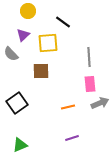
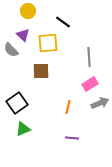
purple triangle: rotated 32 degrees counterclockwise
gray semicircle: moved 4 px up
pink rectangle: rotated 63 degrees clockwise
orange line: rotated 64 degrees counterclockwise
purple line: rotated 24 degrees clockwise
green triangle: moved 3 px right, 16 px up
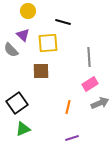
black line: rotated 21 degrees counterclockwise
purple line: rotated 24 degrees counterclockwise
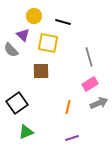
yellow circle: moved 6 px right, 5 px down
yellow square: rotated 15 degrees clockwise
gray line: rotated 12 degrees counterclockwise
gray arrow: moved 1 px left
green triangle: moved 3 px right, 3 px down
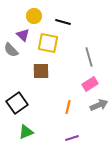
gray arrow: moved 2 px down
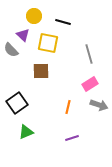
gray line: moved 3 px up
gray arrow: rotated 42 degrees clockwise
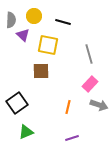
yellow square: moved 2 px down
gray semicircle: moved 30 px up; rotated 133 degrees counterclockwise
pink rectangle: rotated 14 degrees counterclockwise
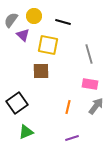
gray semicircle: rotated 147 degrees counterclockwise
pink rectangle: rotated 56 degrees clockwise
gray arrow: moved 3 px left, 1 px down; rotated 72 degrees counterclockwise
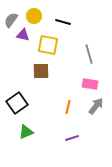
purple triangle: rotated 32 degrees counterclockwise
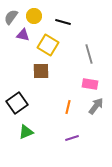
gray semicircle: moved 3 px up
yellow square: rotated 20 degrees clockwise
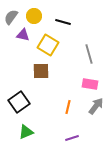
black square: moved 2 px right, 1 px up
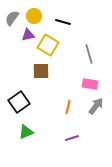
gray semicircle: moved 1 px right, 1 px down
purple triangle: moved 5 px right; rotated 24 degrees counterclockwise
